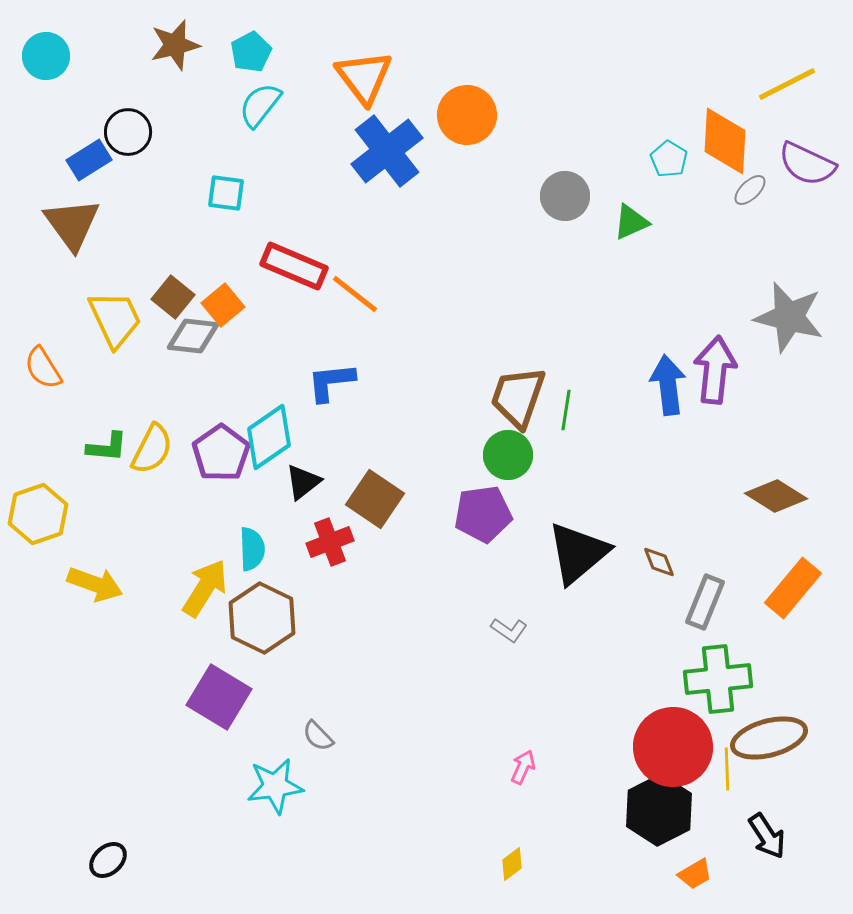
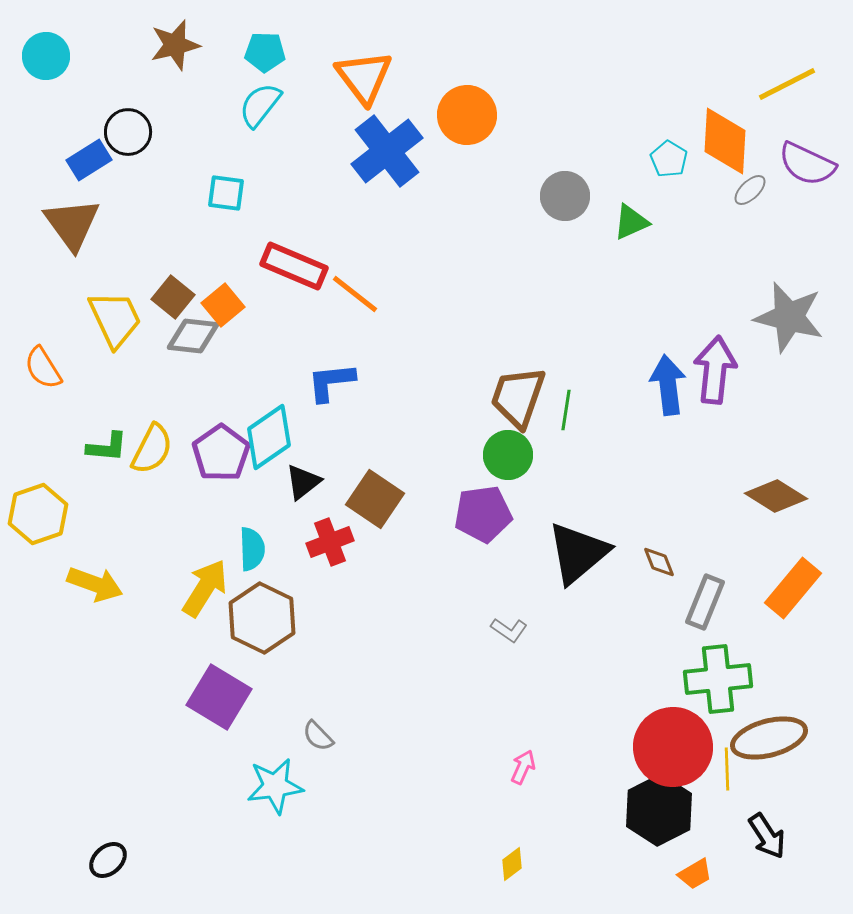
cyan pentagon at (251, 52): moved 14 px right; rotated 30 degrees clockwise
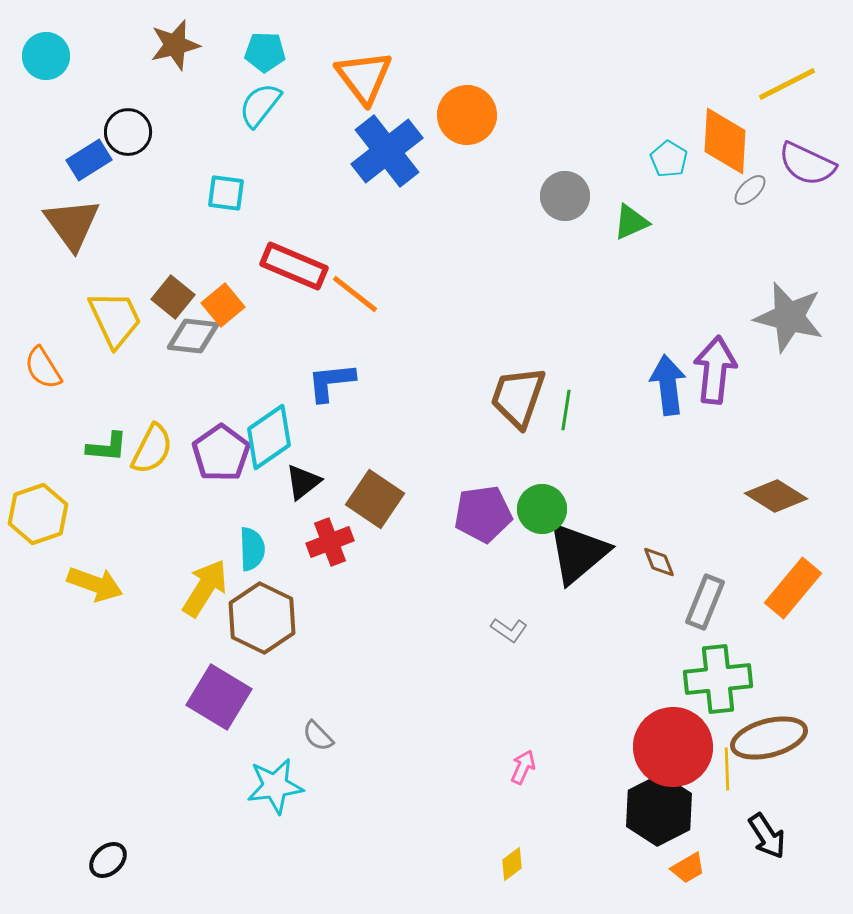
green circle at (508, 455): moved 34 px right, 54 px down
orange trapezoid at (695, 874): moved 7 px left, 6 px up
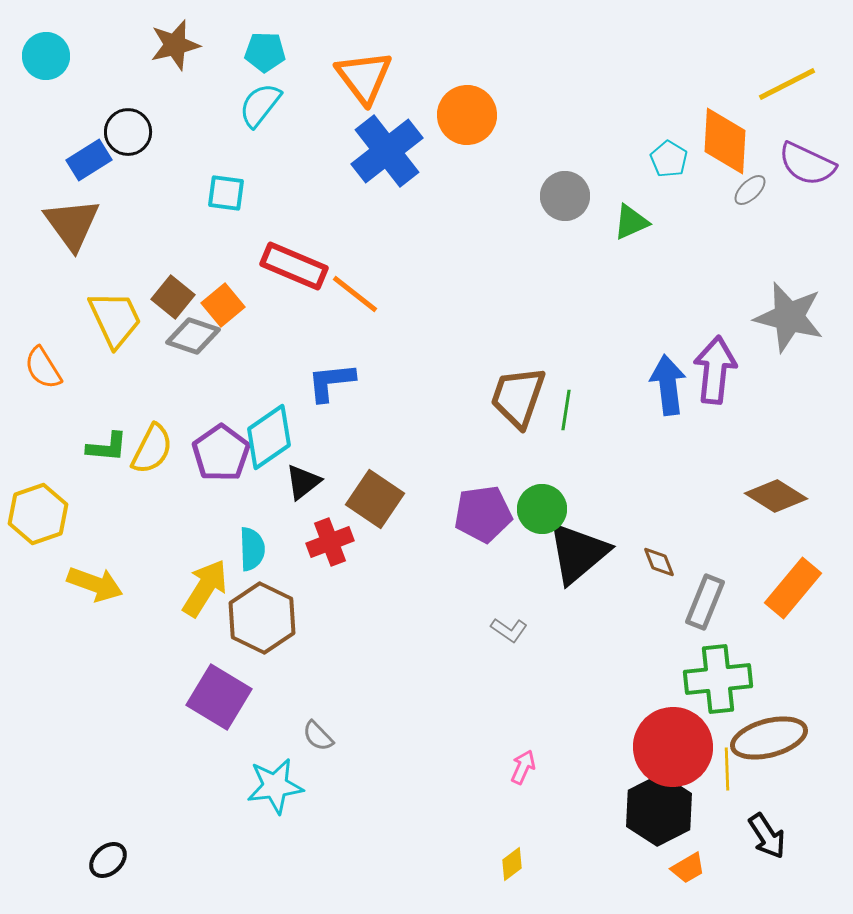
gray diamond at (193, 336): rotated 12 degrees clockwise
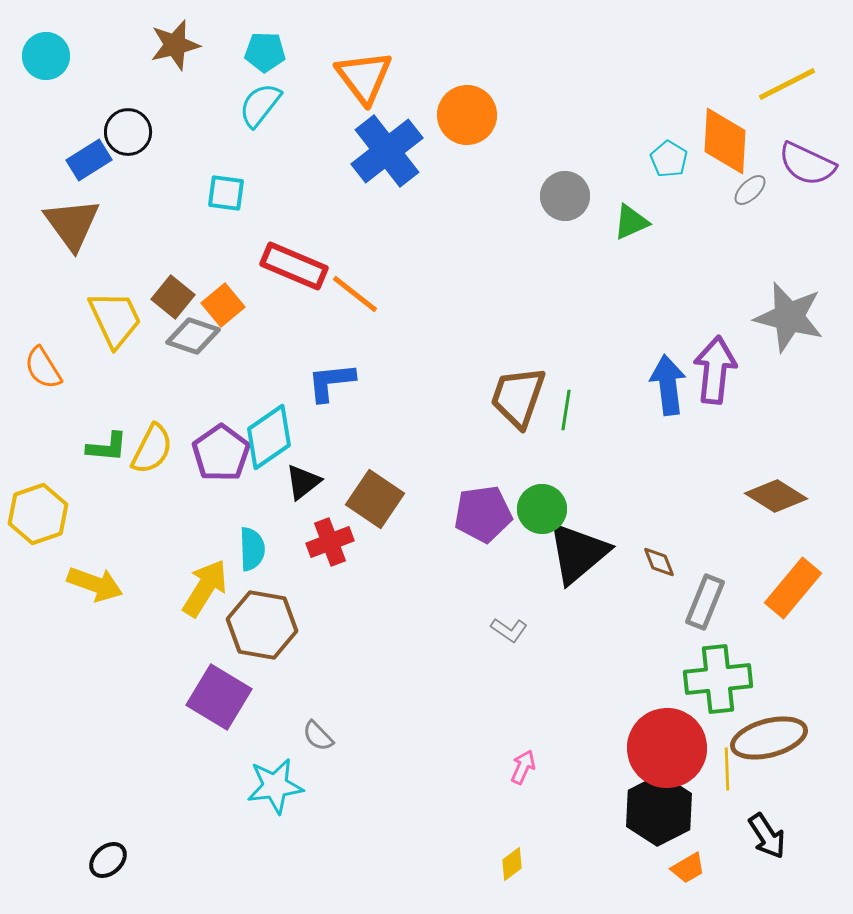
brown hexagon at (262, 618): moved 7 px down; rotated 16 degrees counterclockwise
red circle at (673, 747): moved 6 px left, 1 px down
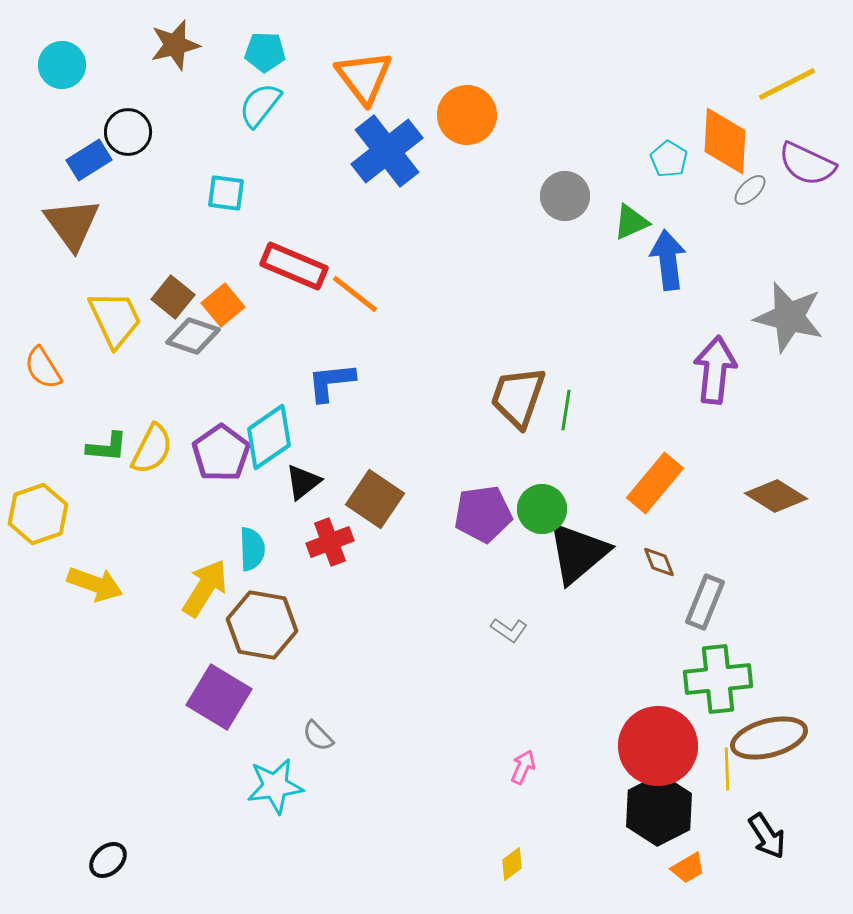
cyan circle at (46, 56): moved 16 px right, 9 px down
blue arrow at (668, 385): moved 125 px up
orange rectangle at (793, 588): moved 138 px left, 105 px up
red circle at (667, 748): moved 9 px left, 2 px up
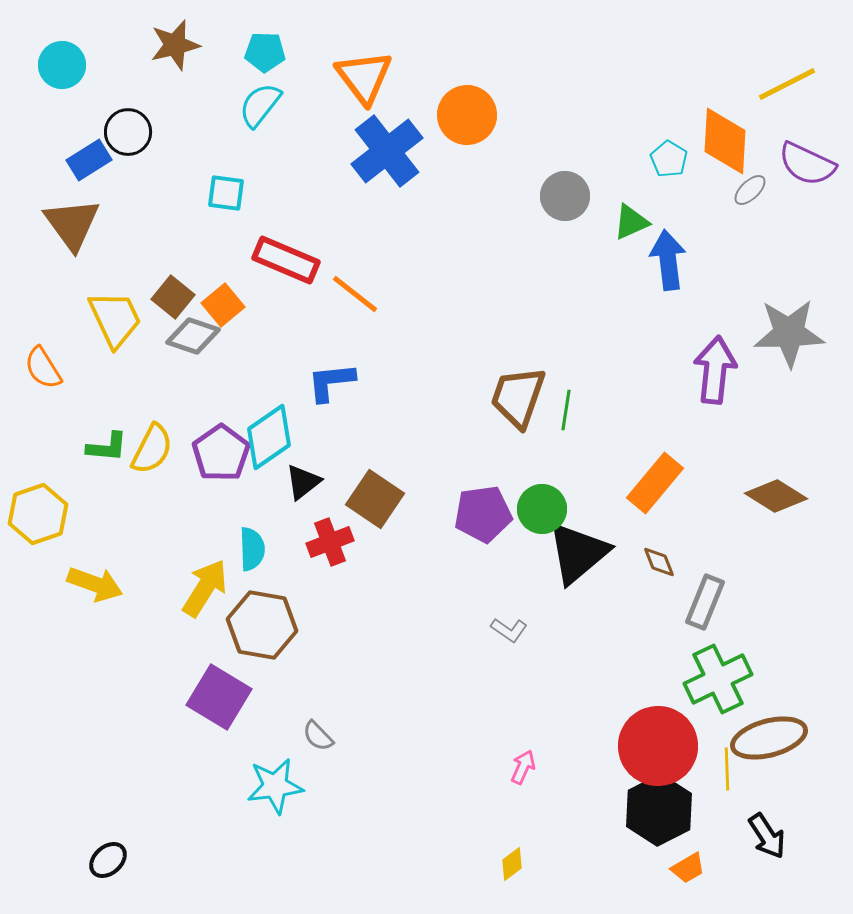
red rectangle at (294, 266): moved 8 px left, 6 px up
gray star at (789, 317): moved 16 px down; rotated 16 degrees counterclockwise
green cross at (718, 679): rotated 20 degrees counterclockwise
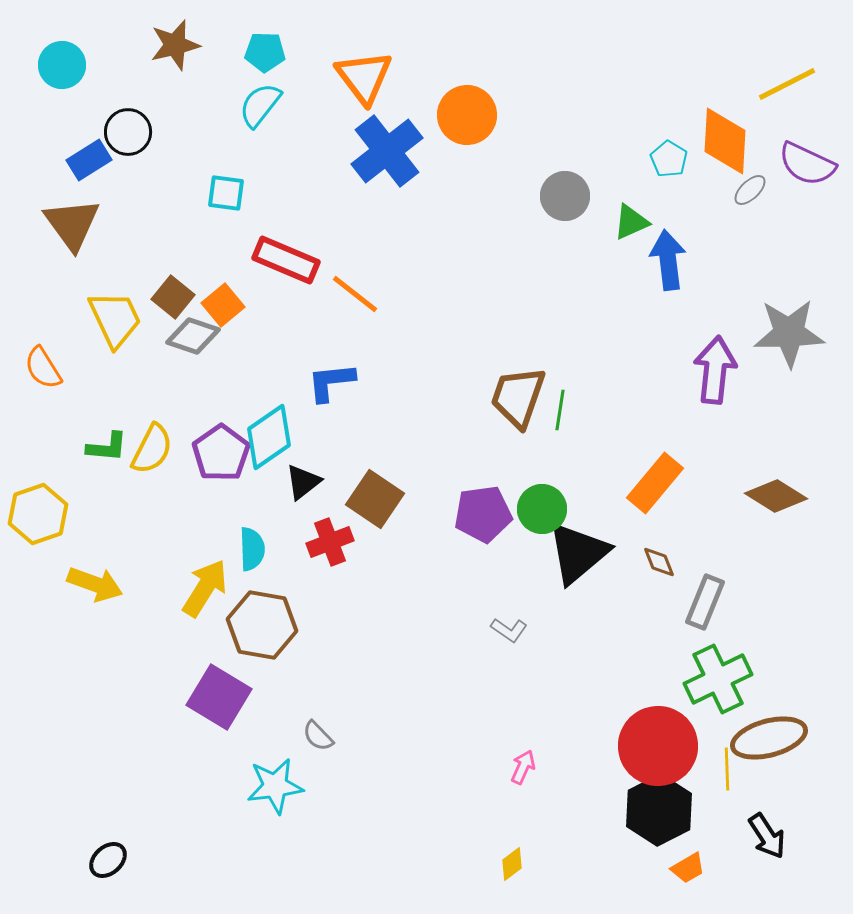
green line at (566, 410): moved 6 px left
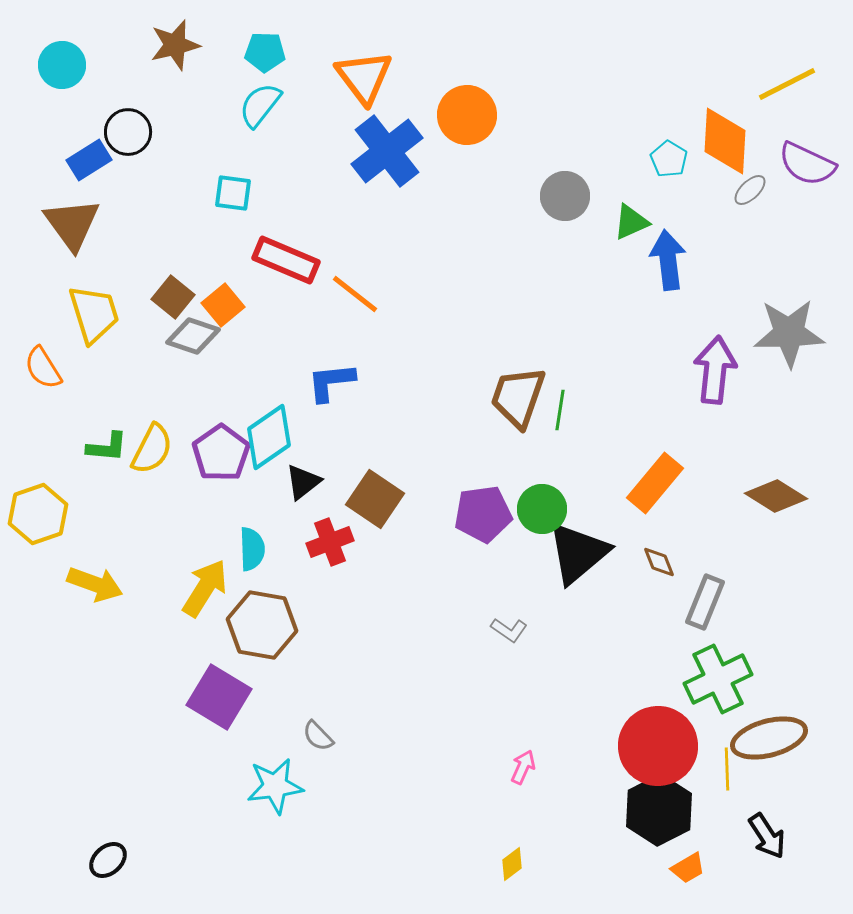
cyan square at (226, 193): moved 7 px right
yellow trapezoid at (115, 319): moved 21 px left, 5 px up; rotated 8 degrees clockwise
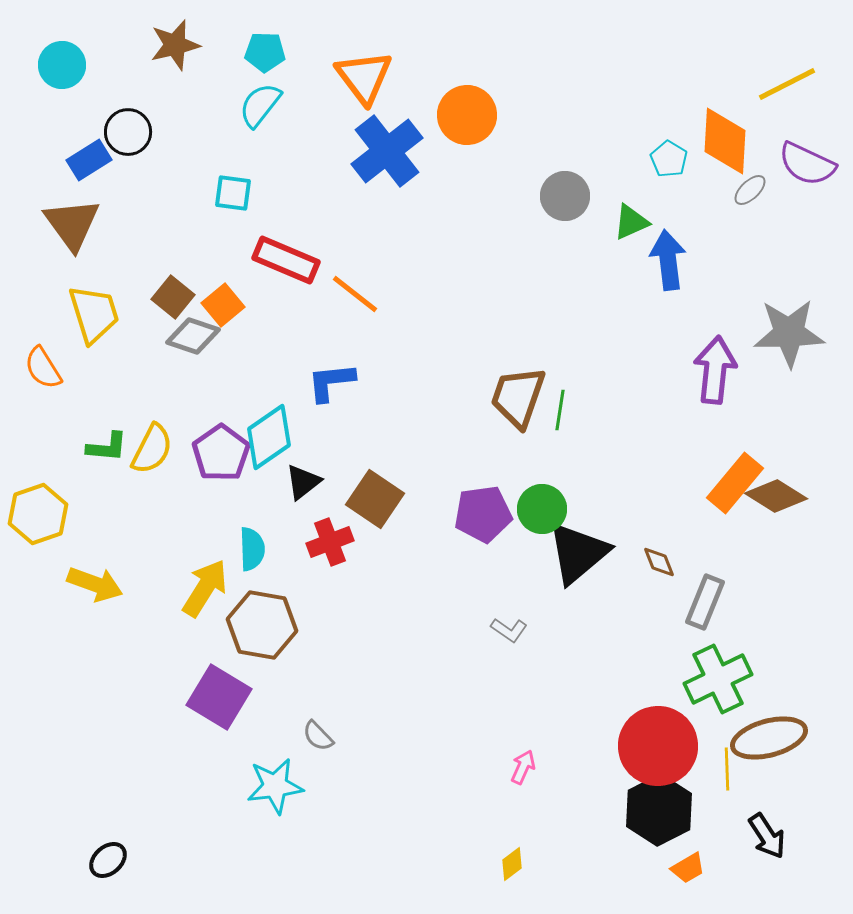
orange rectangle at (655, 483): moved 80 px right
